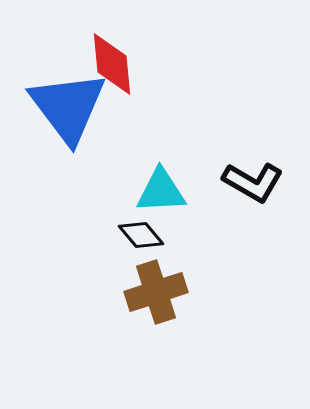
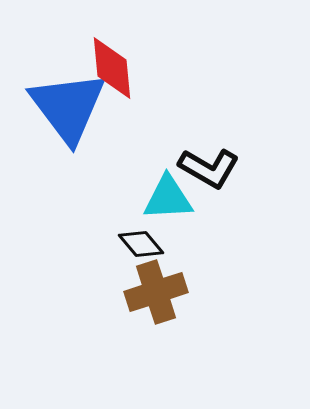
red diamond: moved 4 px down
black L-shape: moved 44 px left, 14 px up
cyan triangle: moved 7 px right, 7 px down
black diamond: moved 9 px down
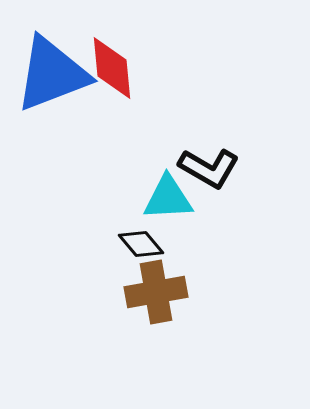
blue triangle: moved 16 px left, 33 px up; rotated 46 degrees clockwise
brown cross: rotated 8 degrees clockwise
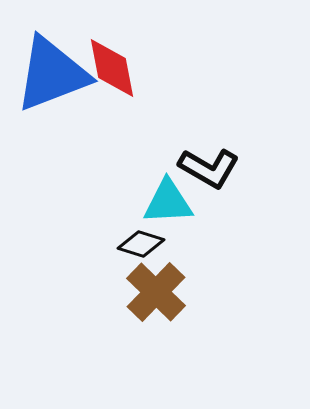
red diamond: rotated 6 degrees counterclockwise
cyan triangle: moved 4 px down
black diamond: rotated 33 degrees counterclockwise
brown cross: rotated 36 degrees counterclockwise
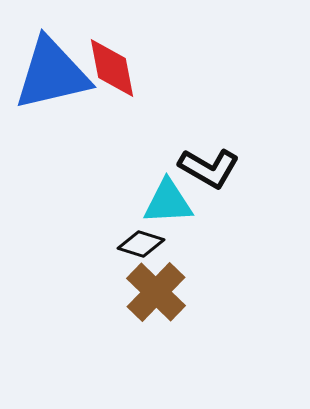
blue triangle: rotated 8 degrees clockwise
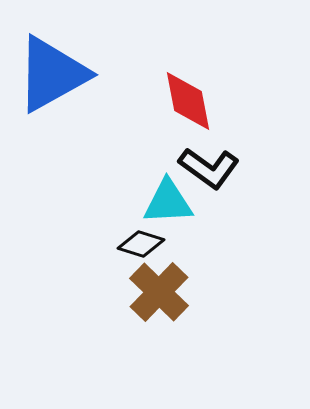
red diamond: moved 76 px right, 33 px down
blue triangle: rotated 16 degrees counterclockwise
black L-shape: rotated 6 degrees clockwise
brown cross: moved 3 px right
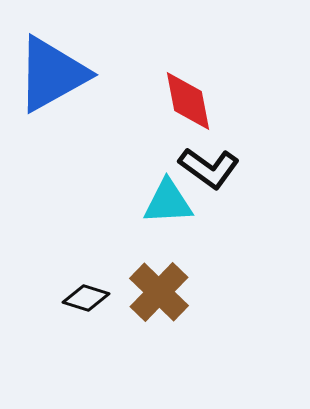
black diamond: moved 55 px left, 54 px down
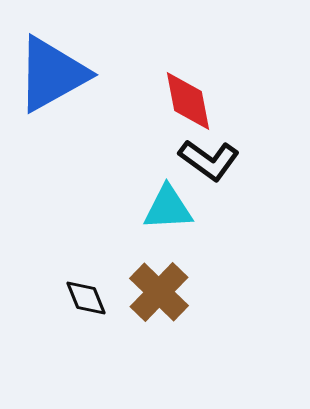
black L-shape: moved 8 px up
cyan triangle: moved 6 px down
black diamond: rotated 51 degrees clockwise
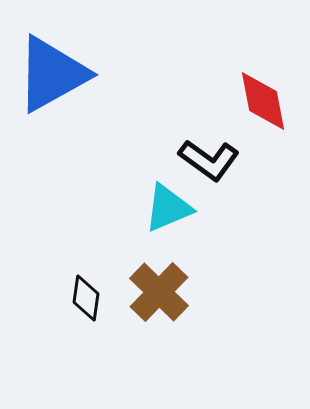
red diamond: moved 75 px right
cyan triangle: rotated 20 degrees counterclockwise
black diamond: rotated 30 degrees clockwise
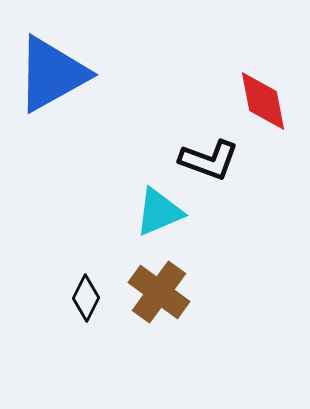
black L-shape: rotated 16 degrees counterclockwise
cyan triangle: moved 9 px left, 4 px down
brown cross: rotated 8 degrees counterclockwise
black diamond: rotated 18 degrees clockwise
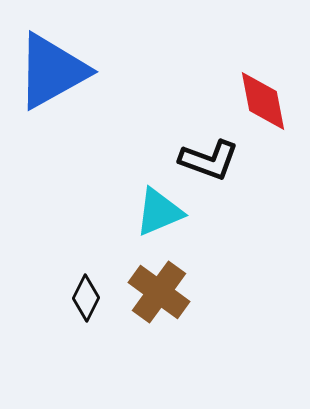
blue triangle: moved 3 px up
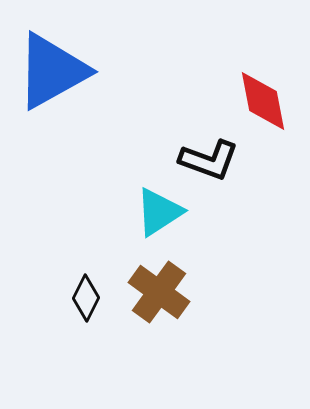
cyan triangle: rotated 10 degrees counterclockwise
